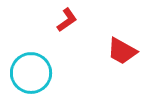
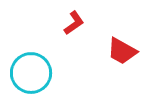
red L-shape: moved 7 px right, 3 px down
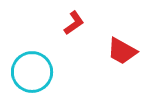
cyan circle: moved 1 px right, 1 px up
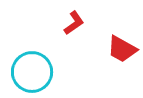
red trapezoid: moved 2 px up
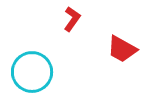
red L-shape: moved 2 px left, 4 px up; rotated 20 degrees counterclockwise
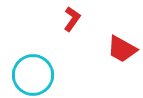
cyan circle: moved 1 px right, 3 px down
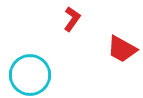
cyan circle: moved 3 px left
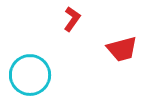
red trapezoid: rotated 44 degrees counterclockwise
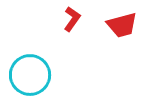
red trapezoid: moved 24 px up
